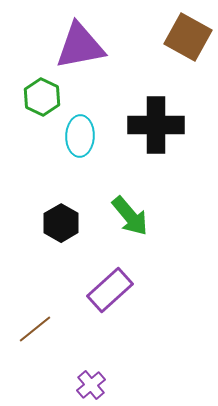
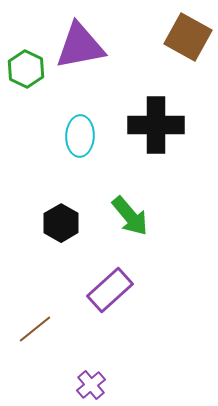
green hexagon: moved 16 px left, 28 px up
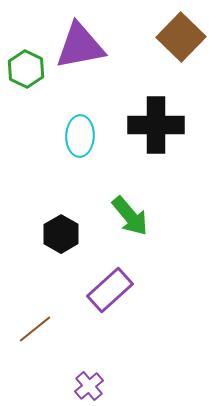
brown square: moved 7 px left; rotated 15 degrees clockwise
black hexagon: moved 11 px down
purple cross: moved 2 px left, 1 px down
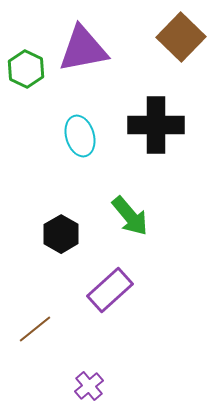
purple triangle: moved 3 px right, 3 px down
cyan ellipse: rotated 18 degrees counterclockwise
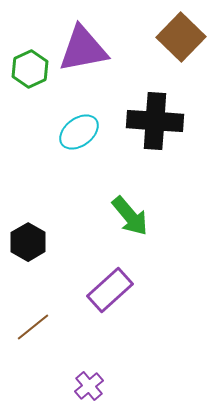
green hexagon: moved 4 px right; rotated 9 degrees clockwise
black cross: moved 1 px left, 4 px up; rotated 4 degrees clockwise
cyan ellipse: moved 1 px left, 4 px up; rotated 69 degrees clockwise
black hexagon: moved 33 px left, 8 px down
brown line: moved 2 px left, 2 px up
